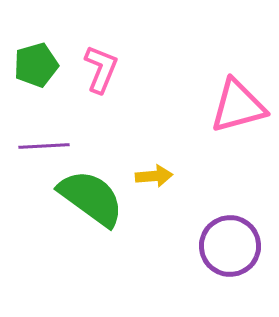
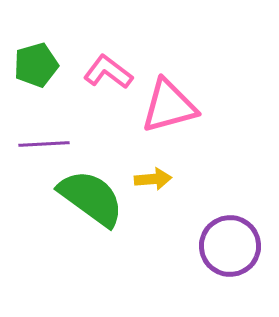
pink L-shape: moved 7 px right, 3 px down; rotated 75 degrees counterclockwise
pink triangle: moved 69 px left
purple line: moved 2 px up
yellow arrow: moved 1 px left, 3 px down
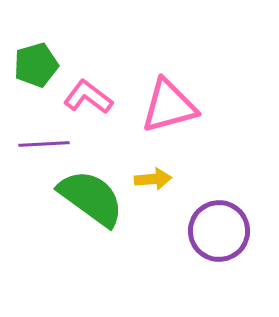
pink L-shape: moved 20 px left, 25 px down
purple circle: moved 11 px left, 15 px up
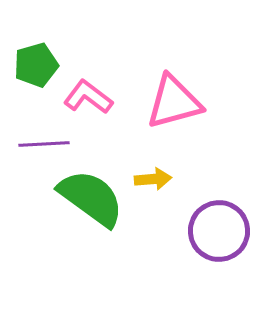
pink triangle: moved 5 px right, 4 px up
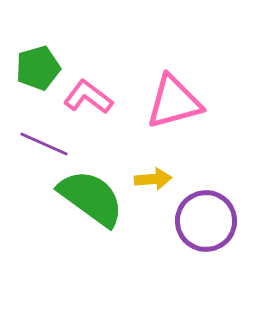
green pentagon: moved 2 px right, 3 px down
purple line: rotated 27 degrees clockwise
purple circle: moved 13 px left, 10 px up
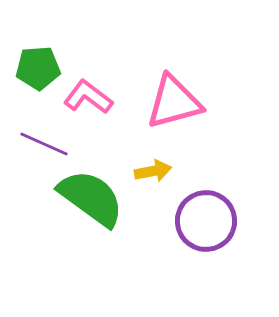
green pentagon: rotated 12 degrees clockwise
yellow arrow: moved 8 px up; rotated 6 degrees counterclockwise
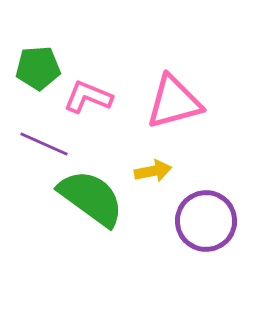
pink L-shape: rotated 15 degrees counterclockwise
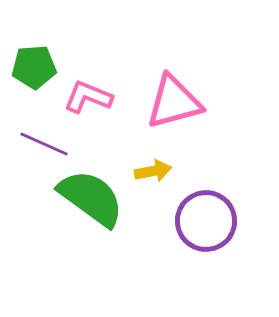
green pentagon: moved 4 px left, 1 px up
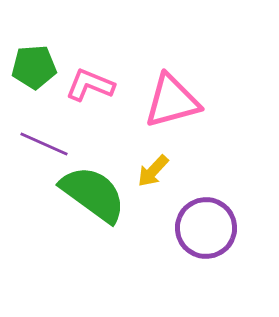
pink L-shape: moved 2 px right, 12 px up
pink triangle: moved 2 px left, 1 px up
yellow arrow: rotated 144 degrees clockwise
green semicircle: moved 2 px right, 4 px up
purple circle: moved 7 px down
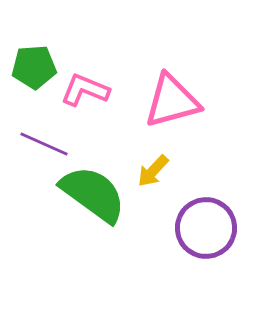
pink L-shape: moved 5 px left, 5 px down
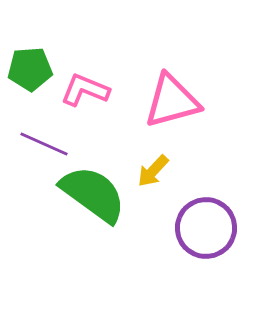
green pentagon: moved 4 px left, 2 px down
